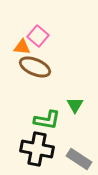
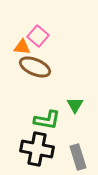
gray rectangle: moved 1 px left, 2 px up; rotated 40 degrees clockwise
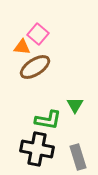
pink square: moved 2 px up
brown ellipse: rotated 56 degrees counterclockwise
green L-shape: moved 1 px right
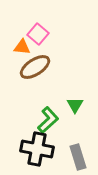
green L-shape: rotated 52 degrees counterclockwise
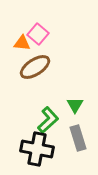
orange triangle: moved 4 px up
gray rectangle: moved 19 px up
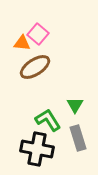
green L-shape: rotated 80 degrees counterclockwise
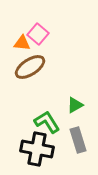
brown ellipse: moved 5 px left
green triangle: rotated 30 degrees clockwise
green L-shape: moved 1 px left, 2 px down
gray rectangle: moved 2 px down
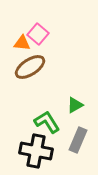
gray rectangle: rotated 40 degrees clockwise
black cross: moved 1 px left, 2 px down
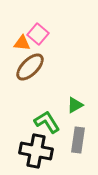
brown ellipse: rotated 12 degrees counterclockwise
gray rectangle: rotated 15 degrees counterclockwise
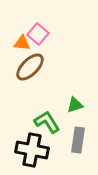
green triangle: rotated 12 degrees clockwise
black cross: moved 4 px left, 1 px up
